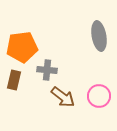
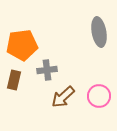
gray ellipse: moved 4 px up
orange pentagon: moved 2 px up
gray cross: rotated 12 degrees counterclockwise
brown arrow: rotated 100 degrees clockwise
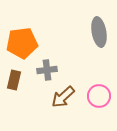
orange pentagon: moved 2 px up
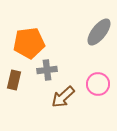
gray ellipse: rotated 48 degrees clockwise
orange pentagon: moved 7 px right
pink circle: moved 1 px left, 12 px up
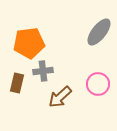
gray cross: moved 4 px left, 1 px down
brown rectangle: moved 3 px right, 3 px down
brown arrow: moved 3 px left
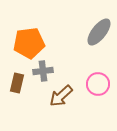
brown arrow: moved 1 px right, 1 px up
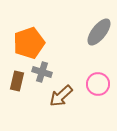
orange pentagon: rotated 12 degrees counterclockwise
gray cross: moved 1 px left, 1 px down; rotated 24 degrees clockwise
brown rectangle: moved 2 px up
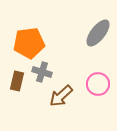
gray ellipse: moved 1 px left, 1 px down
orange pentagon: rotated 12 degrees clockwise
